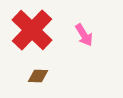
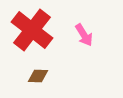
red cross: rotated 6 degrees counterclockwise
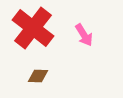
red cross: moved 1 px right, 2 px up
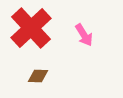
red cross: moved 2 px left; rotated 9 degrees clockwise
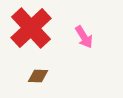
pink arrow: moved 2 px down
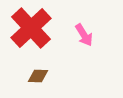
pink arrow: moved 2 px up
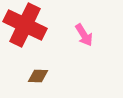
red cross: moved 6 px left, 3 px up; rotated 21 degrees counterclockwise
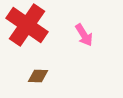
red cross: moved 2 px right; rotated 9 degrees clockwise
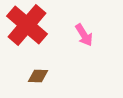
red cross: rotated 6 degrees clockwise
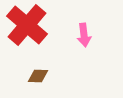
pink arrow: rotated 25 degrees clockwise
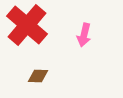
pink arrow: rotated 20 degrees clockwise
